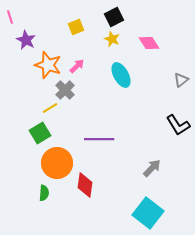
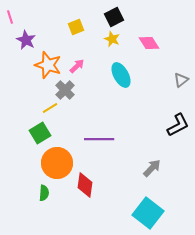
black L-shape: rotated 85 degrees counterclockwise
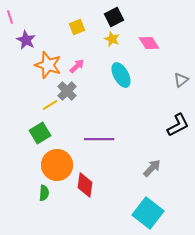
yellow square: moved 1 px right
gray cross: moved 2 px right, 1 px down
yellow line: moved 3 px up
orange circle: moved 2 px down
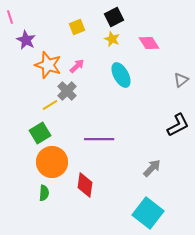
orange circle: moved 5 px left, 3 px up
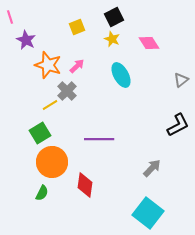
green semicircle: moved 2 px left; rotated 21 degrees clockwise
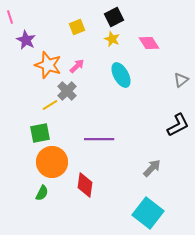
green square: rotated 20 degrees clockwise
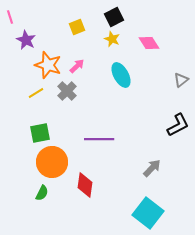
yellow line: moved 14 px left, 12 px up
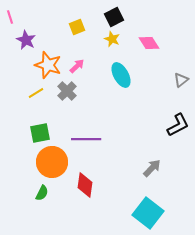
purple line: moved 13 px left
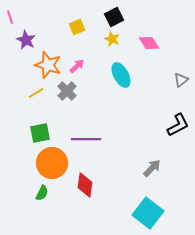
orange circle: moved 1 px down
